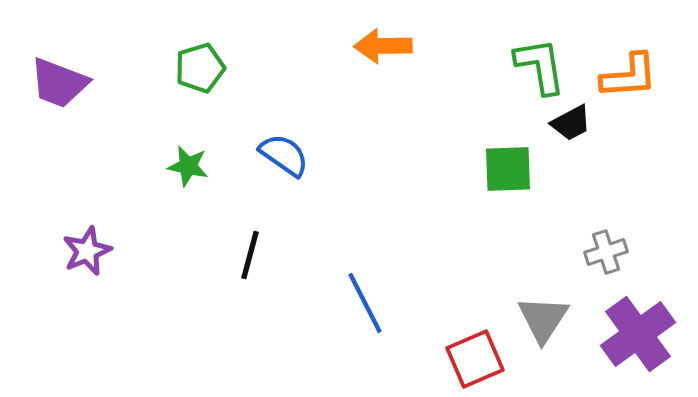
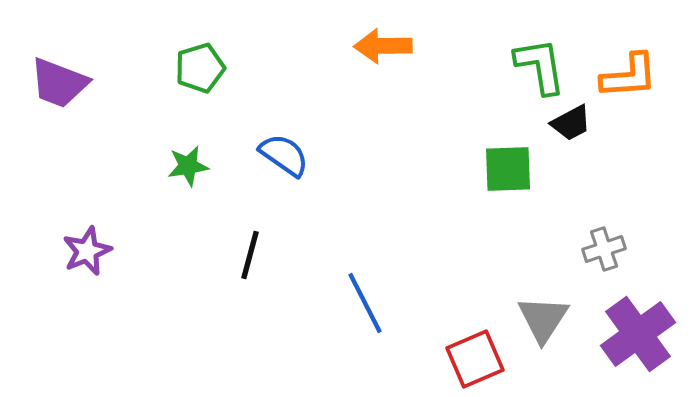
green star: rotated 21 degrees counterclockwise
gray cross: moved 2 px left, 3 px up
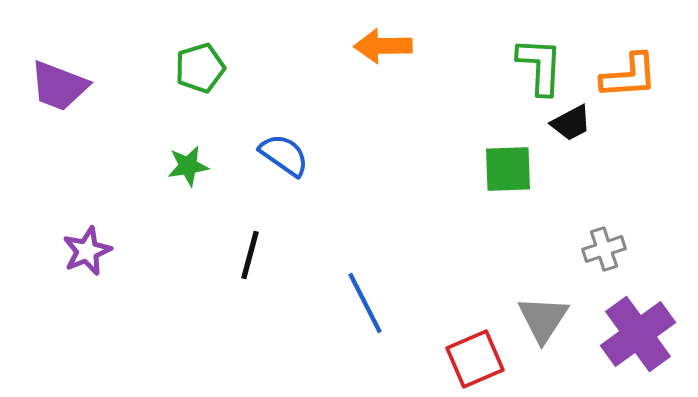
green L-shape: rotated 12 degrees clockwise
purple trapezoid: moved 3 px down
